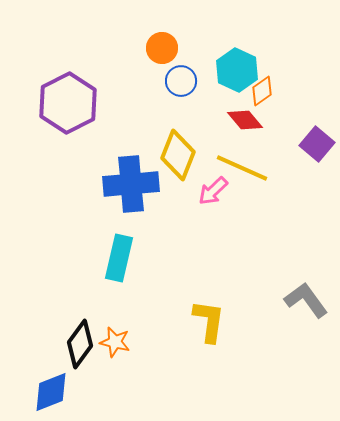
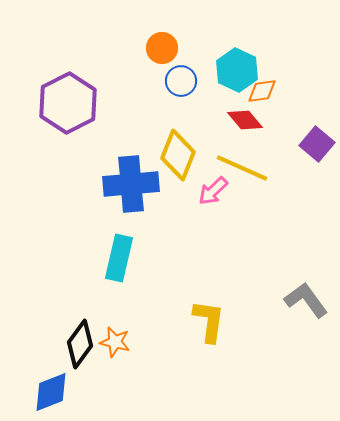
orange diamond: rotated 28 degrees clockwise
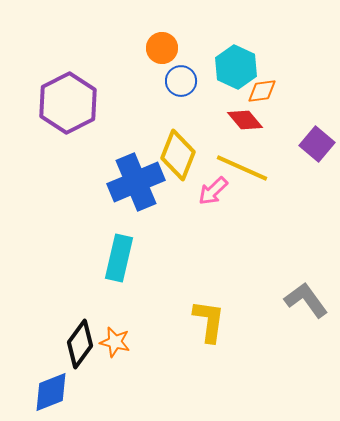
cyan hexagon: moved 1 px left, 3 px up
blue cross: moved 5 px right, 2 px up; rotated 18 degrees counterclockwise
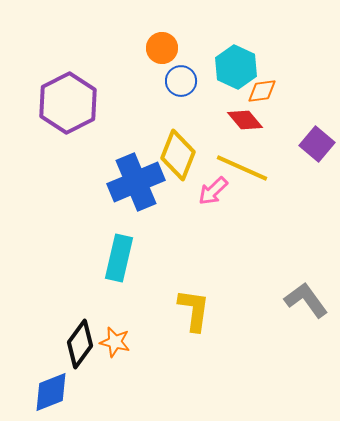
yellow L-shape: moved 15 px left, 11 px up
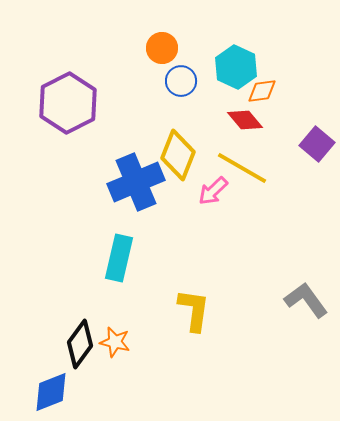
yellow line: rotated 6 degrees clockwise
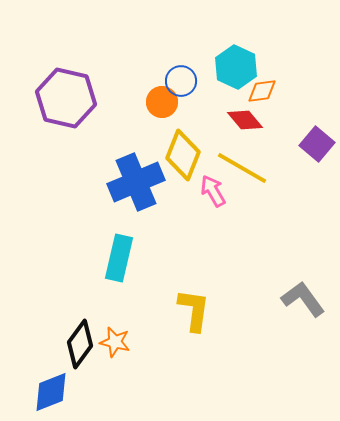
orange circle: moved 54 px down
purple hexagon: moved 2 px left, 5 px up; rotated 20 degrees counterclockwise
yellow diamond: moved 5 px right
pink arrow: rotated 104 degrees clockwise
gray L-shape: moved 3 px left, 1 px up
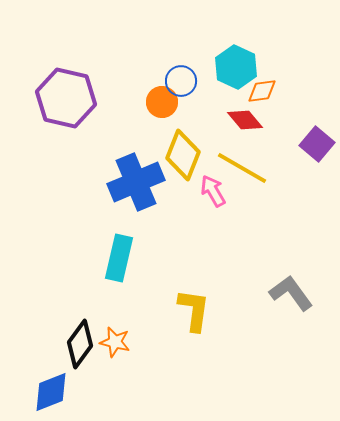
gray L-shape: moved 12 px left, 6 px up
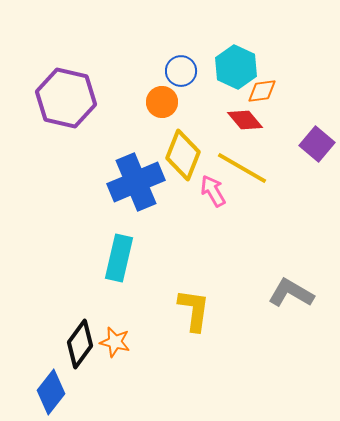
blue circle: moved 10 px up
gray L-shape: rotated 24 degrees counterclockwise
blue diamond: rotated 30 degrees counterclockwise
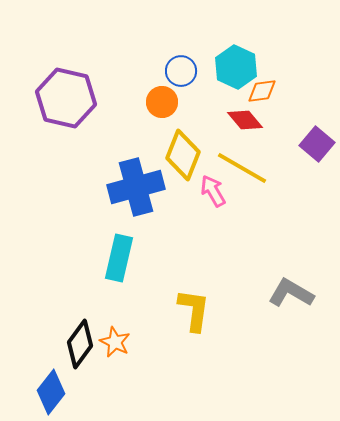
blue cross: moved 5 px down; rotated 8 degrees clockwise
orange star: rotated 12 degrees clockwise
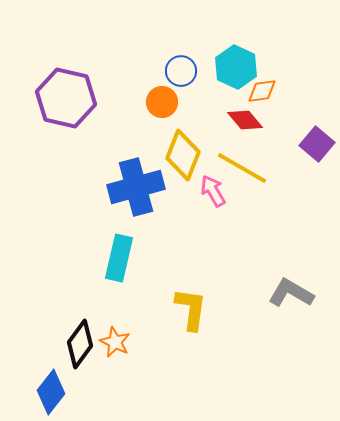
yellow L-shape: moved 3 px left, 1 px up
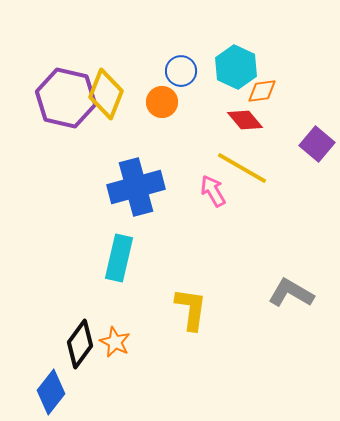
yellow diamond: moved 77 px left, 61 px up
